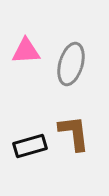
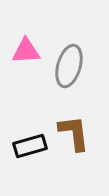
gray ellipse: moved 2 px left, 2 px down
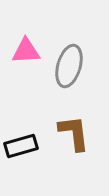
black rectangle: moved 9 px left
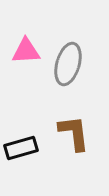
gray ellipse: moved 1 px left, 2 px up
black rectangle: moved 2 px down
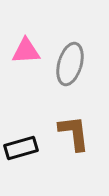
gray ellipse: moved 2 px right
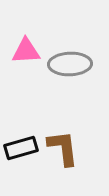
gray ellipse: rotated 72 degrees clockwise
brown L-shape: moved 11 px left, 15 px down
